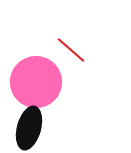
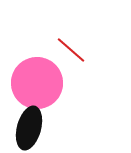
pink circle: moved 1 px right, 1 px down
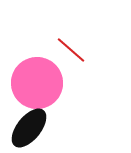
black ellipse: rotated 24 degrees clockwise
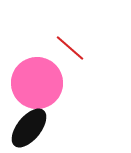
red line: moved 1 px left, 2 px up
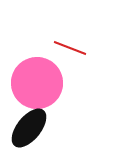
red line: rotated 20 degrees counterclockwise
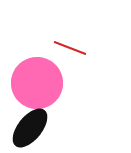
black ellipse: moved 1 px right
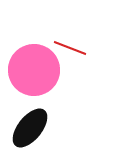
pink circle: moved 3 px left, 13 px up
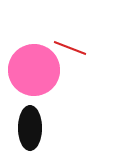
black ellipse: rotated 39 degrees counterclockwise
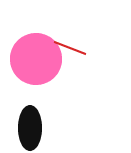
pink circle: moved 2 px right, 11 px up
